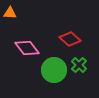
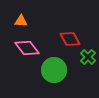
orange triangle: moved 11 px right, 8 px down
red diamond: rotated 20 degrees clockwise
green cross: moved 9 px right, 8 px up
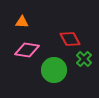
orange triangle: moved 1 px right, 1 px down
pink diamond: moved 2 px down; rotated 45 degrees counterclockwise
green cross: moved 4 px left, 2 px down
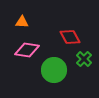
red diamond: moved 2 px up
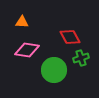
green cross: moved 3 px left, 1 px up; rotated 28 degrees clockwise
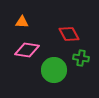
red diamond: moved 1 px left, 3 px up
green cross: rotated 28 degrees clockwise
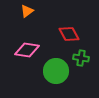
orange triangle: moved 5 px right, 11 px up; rotated 40 degrees counterclockwise
green circle: moved 2 px right, 1 px down
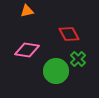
orange triangle: rotated 24 degrees clockwise
green cross: moved 3 px left, 1 px down; rotated 35 degrees clockwise
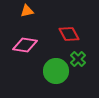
pink diamond: moved 2 px left, 5 px up
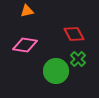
red diamond: moved 5 px right
